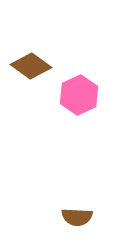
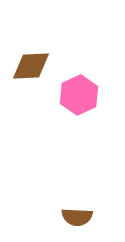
brown diamond: rotated 39 degrees counterclockwise
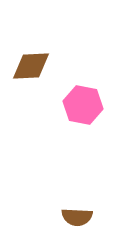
pink hexagon: moved 4 px right, 10 px down; rotated 24 degrees counterclockwise
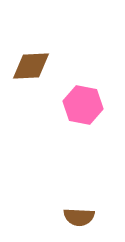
brown semicircle: moved 2 px right
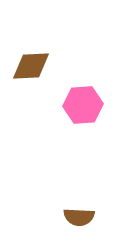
pink hexagon: rotated 15 degrees counterclockwise
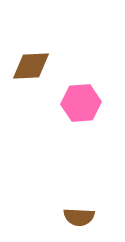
pink hexagon: moved 2 px left, 2 px up
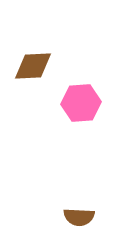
brown diamond: moved 2 px right
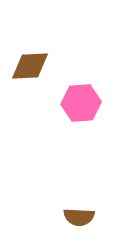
brown diamond: moved 3 px left
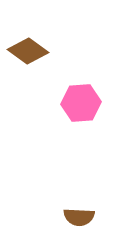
brown diamond: moved 2 px left, 15 px up; rotated 39 degrees clockwise
